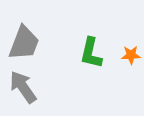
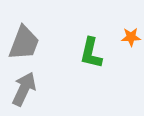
orange star: moved 18 px up
gray arrow: moved 1 px right, 2 px down; rotated 60 degrees clockwise
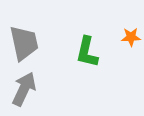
gray trapezoid: rotated 33 degrees counterclockwise
green L-shape: moved 4 px left, 1 px up
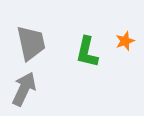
orange star: moved 6 px left, 4 px down; rotated 18 degrees counterclockwise
gray trapezoid: moved 7 px right
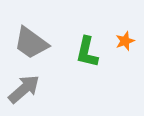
gray trapezoid: rotated 138 degrees clockwise
gray arrow: rotated 24 degrees clockwise
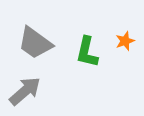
gray trapezoid: moved 4 px right
gray arrow: moved 1 px right, 2 px down
